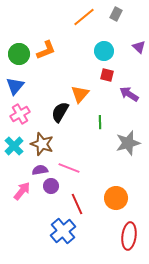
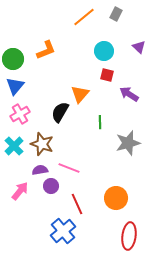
green circle: moved 6 px left, 5 px down
pink arrow: moved 2 px left
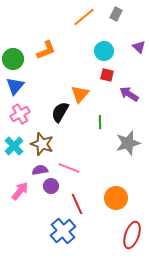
red ellipse: moved 3 px right, 1 px up; rotated 12 degrees clockwise
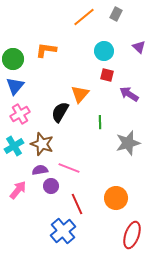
orange L-shape: rotated 150 degrees counterclockwise
cyan cross: rotated 12 degrees clockwise
pink arrow: moved 2 px left, 1 px up
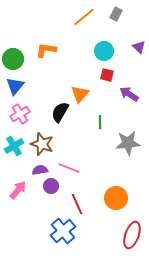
gray star: rotated 10 degrees clockwise
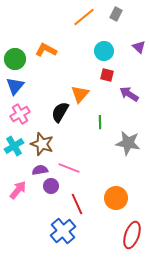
orange L-shape: rotated 20 degrees clockwise
green circle: moved 2 px right
gray star: rotated 15 degrees clockwise
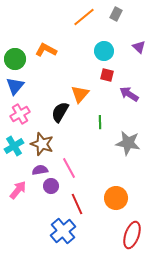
pink line: rotated 40 degrees clockwise
